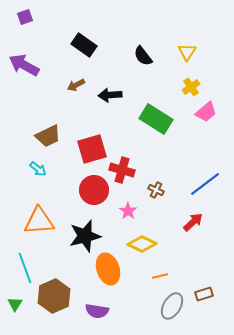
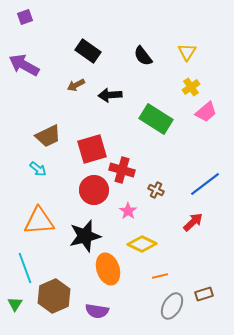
black rectangle: moved 4 px right, 6 px down
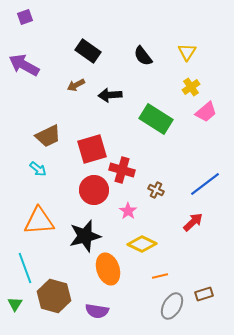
brown hexagon: rotated 20 degrees counterclockwise
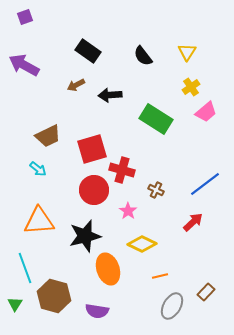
brown rectangle: moved 2 px right, 2 px up; rotated 30 degrees counterclockwise
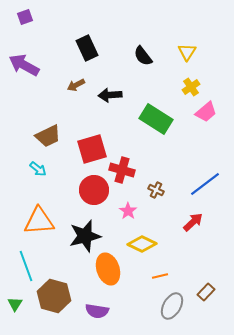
black rectangle: moved 1 px left, 3 px up; rotated 30 degrees clockwise
cyan line: moved 1 px right, 2 px up
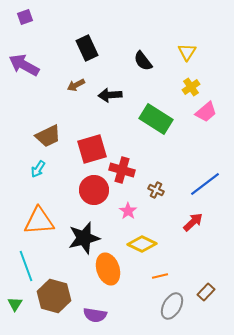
black semicircle: moved 5 px down
cyan arrow: rotated 84 degrees clockwise
black star: moved 1 px left, 2 px down
purple semicircle: moved 2 px left, 4 px down
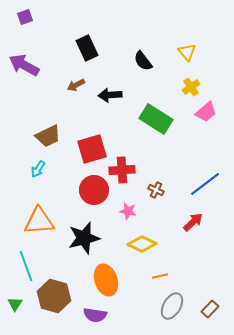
yellow triangle: rotated 12 degrees counterclockwise
red cross: rotated 20 degrees counterclockwise
pink star: rotated 24 degrees counterclockwise
orange ellipse: moved 2 px left, 11 px down
brown rectangle: moved 4 px right, 17 px down
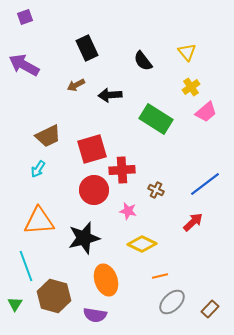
gray ellipse: moved 4 px up; rotated 16 degrees clockwise
